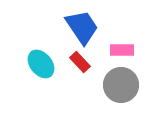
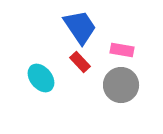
blue trapezoid: moved 2 px left
pink rectangle: rotated 10 degrees clockwise
cyan ellipse: moved 14 px down
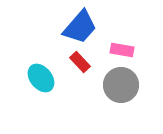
blue trapezoid: rotated 75 degrees clockwise
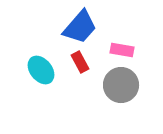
red rectangle: rotated 15 degrees clockwise
cyan ellipse: moved 8 px up
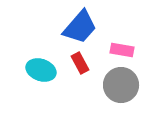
red rectangle: moved 1 px down
cyan ellipse: rotated 32 degrees counterclockwise
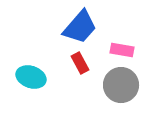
cyan ellipse: moved 10 px left, 7 px down
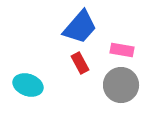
cyan ellipse: moved 3 px left, 8 px down
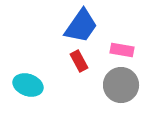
blue trapezoid: moved 1 px right, 1 px up; rotated 6 degrees counterclockwise
red rectangle: moved 1 px left, 2 px up
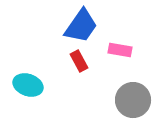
pink rectangle: moved 2 px left
gray circle: moved 12 px right, 15 px down
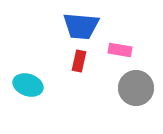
blue trapezoid: rotated 60 degrees clockwise
red rectangle: rotated 40 degrees clockwise
gray circle: moved 3 px right, 12 px up
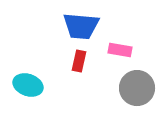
gray circle: moved 1 px right
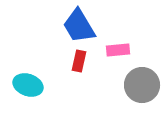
blue trapezoid: moved 2 px left; rotated 54 degrees clockwise
pink rectangle: moved 2 px left; rotated 15 degrees counterclockwise
gray circle: moved 5 px right, 3 px up
